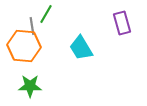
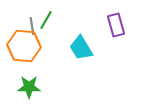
green line: moved 6 px down
purple rectangle: moved 6 px left, 2 px down
green star: moved 1 px left, 1 px down
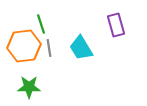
green line: moved 5 px left, 4 px down; rotated 48 degrees counterclockwise
gray line: moved 17 px right, 22 px down
orange hexagon: rotated 12 degrees counterclockwise
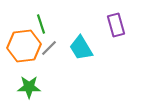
gray line: rotated 54 degrees clockwise
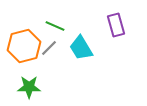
green line: moved 14 px right, 2 px down; rotated 48 degrees counterclockwise
orange hexagon: rotated 8 degrees counterclockwise
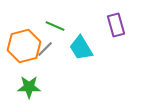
gray line: moved 4 px left, 1 px down
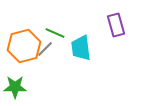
green line: moved 7 px down
cyan trapezoid: rotated 24 degrees clockwise
green star: moved 14 px left
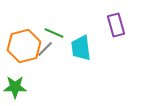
green line: moved 1 px left
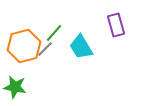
green line: rotated 72 degrees counterclockwise
cyan trapezoid: moved 1 px up; rotated 24 degrees counterclockwise
green star: rotated 10 degrees clockwise
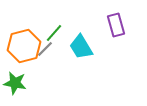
green star: moved 4 px up
